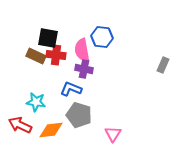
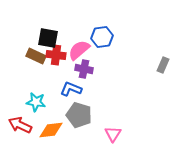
blue hexagon: rotated 15 degrees counterclockwise
pink semicircle: moved 3 px left; rotated 60 degrees clockwise
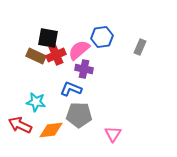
red cross: rotated 30 degrees counterclockwise
gray rectangle: moved 23 px left, 18 px up
gray pentagon: rotated 15 degrees counterclockwise
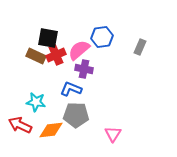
gray pentagon: moved 3 px left
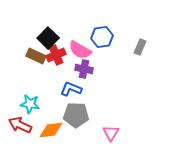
black square: rotated 35 degrees clockwise
pink semicircle: moved 1 px right; rotated 110 degrees counterclockwise
cyan star: moved 6 px left, 2 px down
pink triangle: moved 2 px left, 1 px up
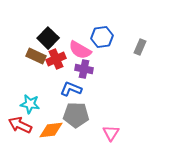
red cross: moved 4 px down
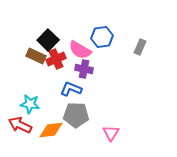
black square: moved 2 px down
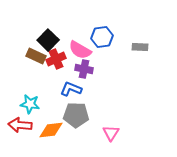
gray rectangle: rotated 70 degrees clockwise
red arrow: rotated 20 degrees counterclockwise
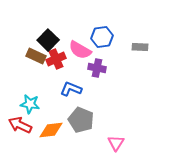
purple cross: moved 13 px right, 1 px up
gray pentagon: moved 5 px right, 5 px down; rotated 20 degrees clockwise
red arrow: rotated 20 degrees clockwise
pink triangle: moved 5 px right, 10 px down
